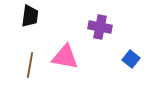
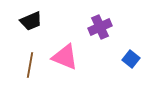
black trapezoid: moved 1 px right, 5 px down; rotated 60 degrees clockwise
purple cross: rotated 35 degrees counterclockwise
pink triangle: rotated 12 degrees clockwise
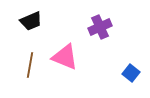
blue square: moved 14 px down
